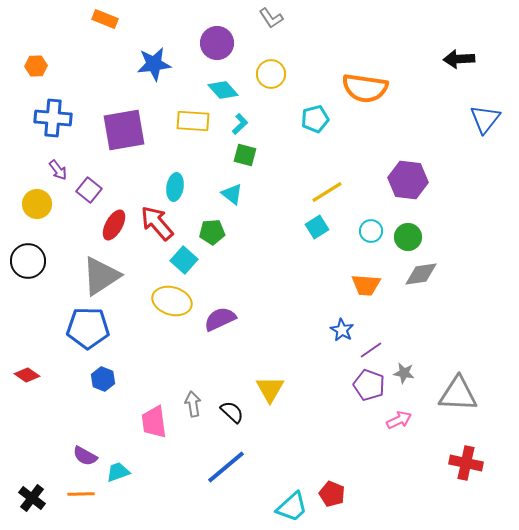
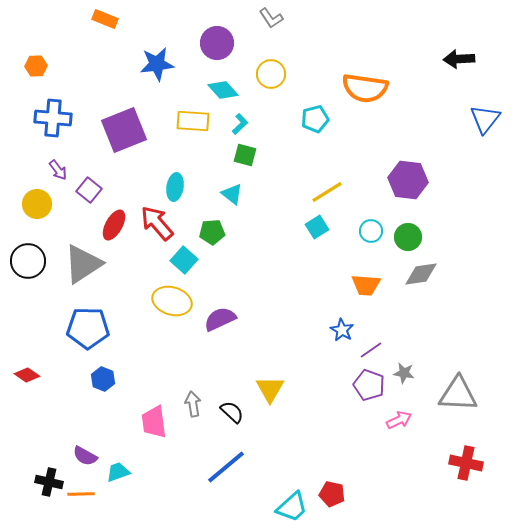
blue star at (154, 64): moved 3 px right
purple square at (124, 130): rotated 12 degrees counterclockwise
gray triangle at (101, 276): moved 18 px left, 12 px up
red pentagon at (332, 494): rotated 10 degrees counterclockwise
black cross at (32, 498): moved 17 px right, 16 px up; rotated 24 degrees counterclockwise
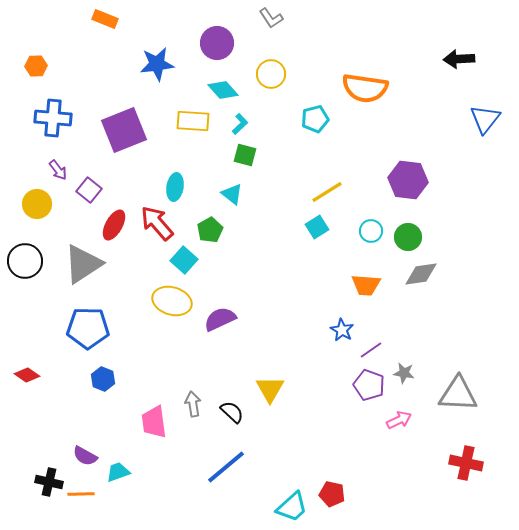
green pentagon at (212, 232): moved 2 px left, 2 px up; rotated 25 degrees counterclockwise
black circle at (28, 261): moved 3 px left
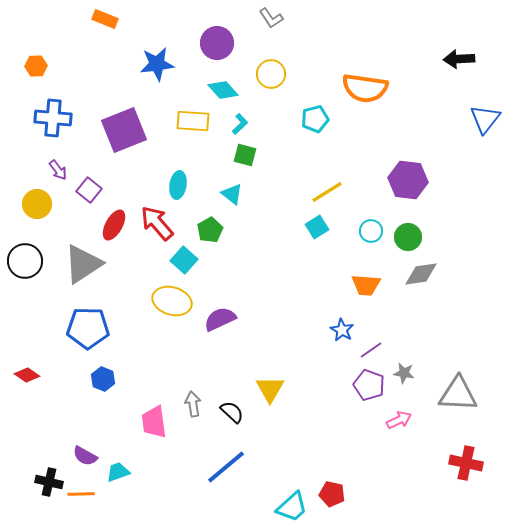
cyan ellipse at (175, 187): moved 3 px right, 2 px up
